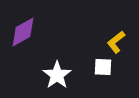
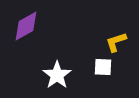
purple diamond: moved 3 px right, 6 px up
yellow L-shape: rotated 20 degrees clockwise
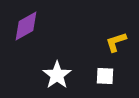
white square: moved 2 px right, 9 px down
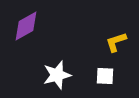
white star: rotated 20 degrees clockwise
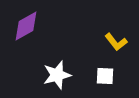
yellow L-shape: rotated 110 degrees counterclockwise
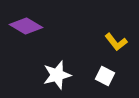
purple diamond: rotated 60 degrees clockwise
white square: rotated 24 degrees clockwise
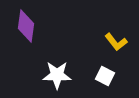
purple diamond: rotated 68 degrees clockwise
white star: rotated 16 degrees clockwise
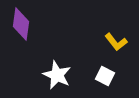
purple diamond: moved 5 px left, 2 px up
white star: rotated 24 degrees clockwise
